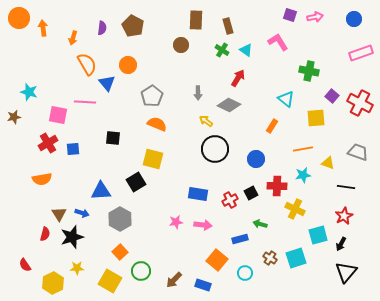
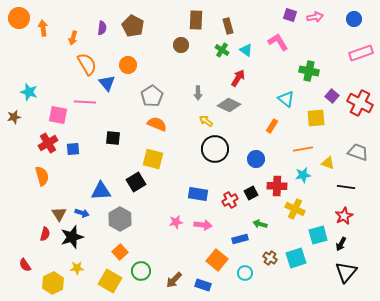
orange semicircle at (42, 179): moved 3 px up; rotated 96 degrees counterclockwise
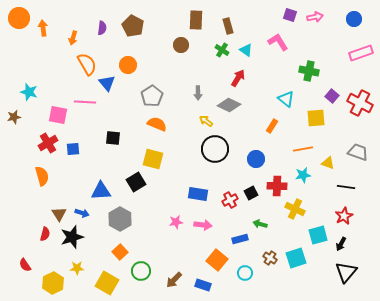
yellow square at (110, 281): moved 3 px left, 2 px down
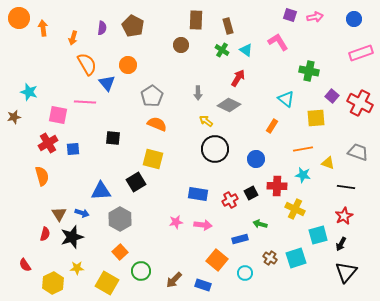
cyan star at (303, 175): rotated 21 degrees clockwise
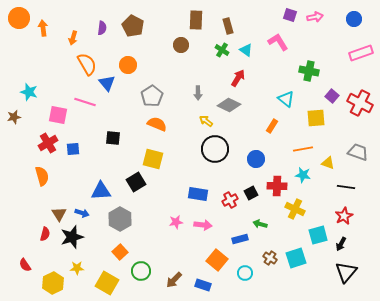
pink line at (85, 102): rotated 15 degrees clockwise
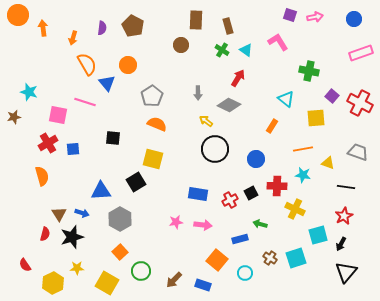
orange circle at (19, 18): moved 1 px left, 3 px up
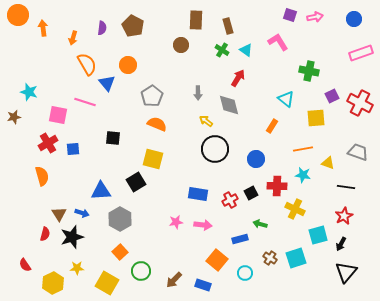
purple square at (332, 96): rotated 24 degrees clockwise
gray diamond at (229, 105): rotated 50 degrees clockwise
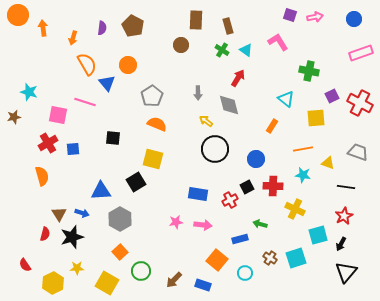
red cross at (277, 186): moved 4 px left
black square at (251, 193): moved 4 px left, 6 px up
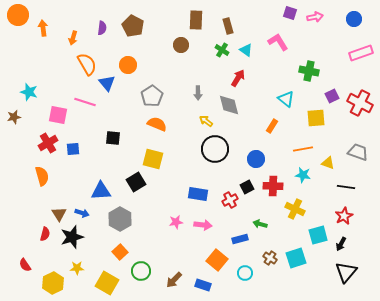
purple square at (290, 15): moved 2 px up
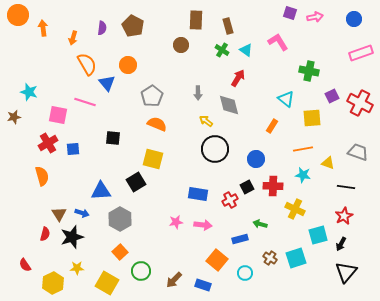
yellow square at (316, 118): moved 4 px left
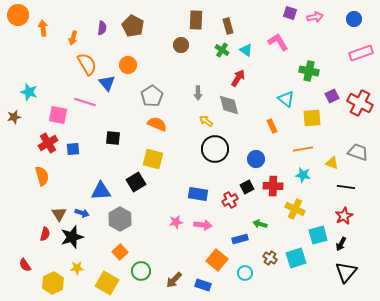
orange rectangle at (272, 126): rotated 56 degrees counterclockwise
yellow triangle at (328, 163): moved 4 px right
